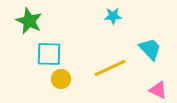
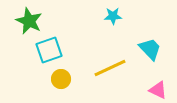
cyan square: moved 4 px up; rotated 20 degrees counterclockwise
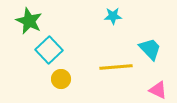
cyan square: rotated 24 degrees counterclockwise
yellow line: moved 6 px right, 1 px up; rotated 20 degrees clockwise
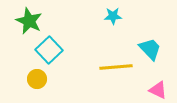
yellow circle: moved 24 px left
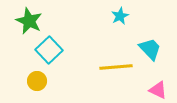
cyan star: moved 7 px right; rotated 24 degrees counterclockwise
yellow circle: moved 2 px down
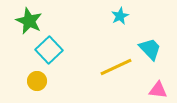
yellow line: rotated 20 degrees counterclockwise
pink triangle: rotated 18 degrees counterclockwise
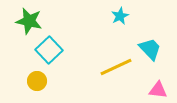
green star: rotated 12 degrees counterclockwise
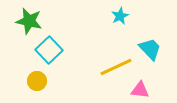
pink triangle: moved 18 px left
